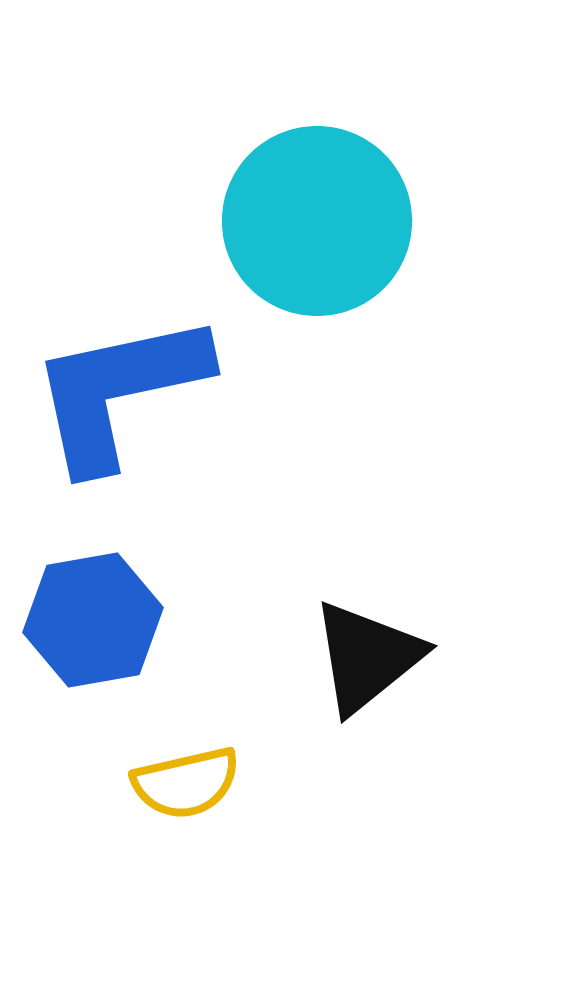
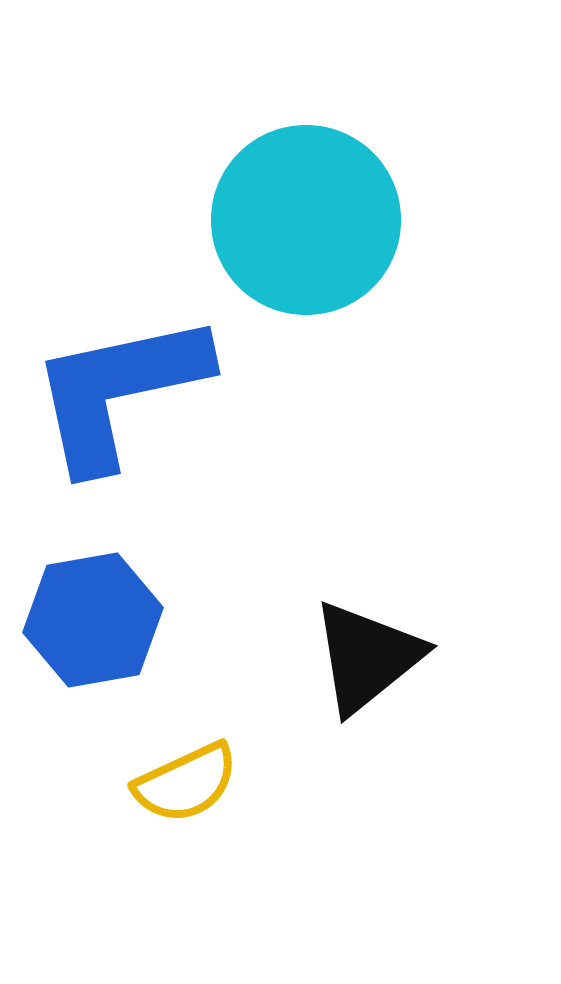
cyan circle: moved 11 px left, 1 px up
yellow semicircle: rotated 12 degrees counterclockwise
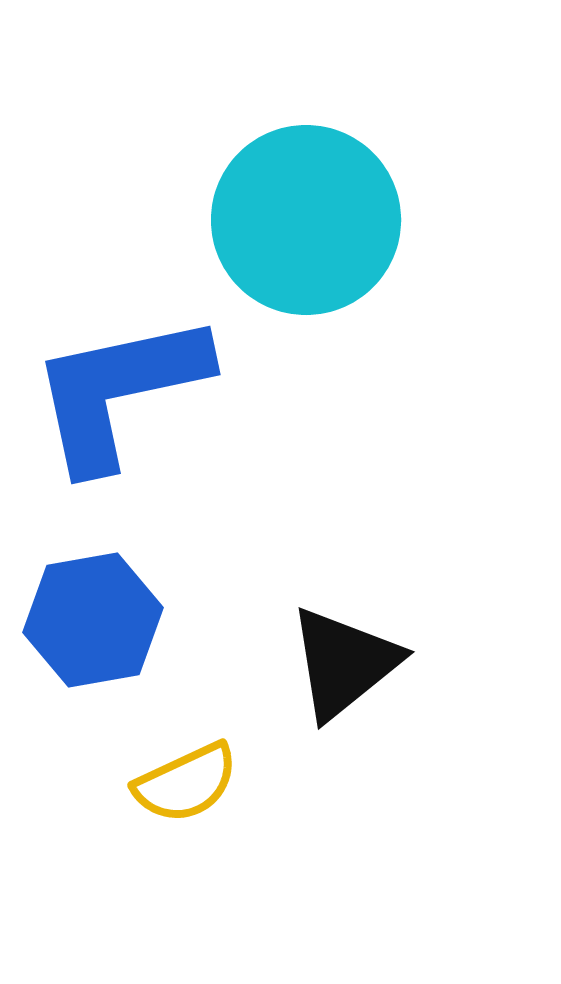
black triangle: moved 23 px left, 6 px down
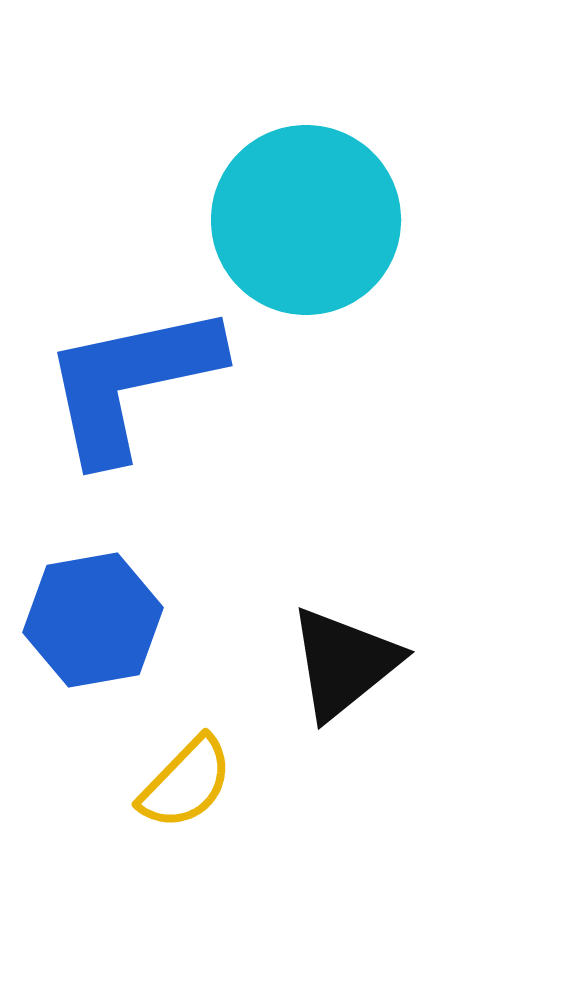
blue L-shape: moved 12 px right, 9 px up
yellow semicircle: rotated 21 degrees counterclockwise
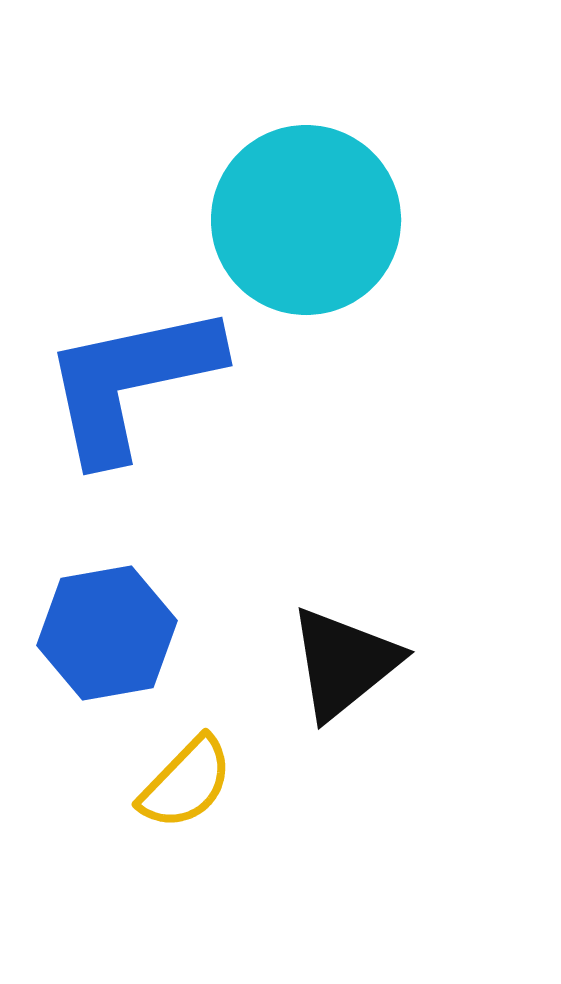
blue hexagon: moved 14 px right, 13 px down
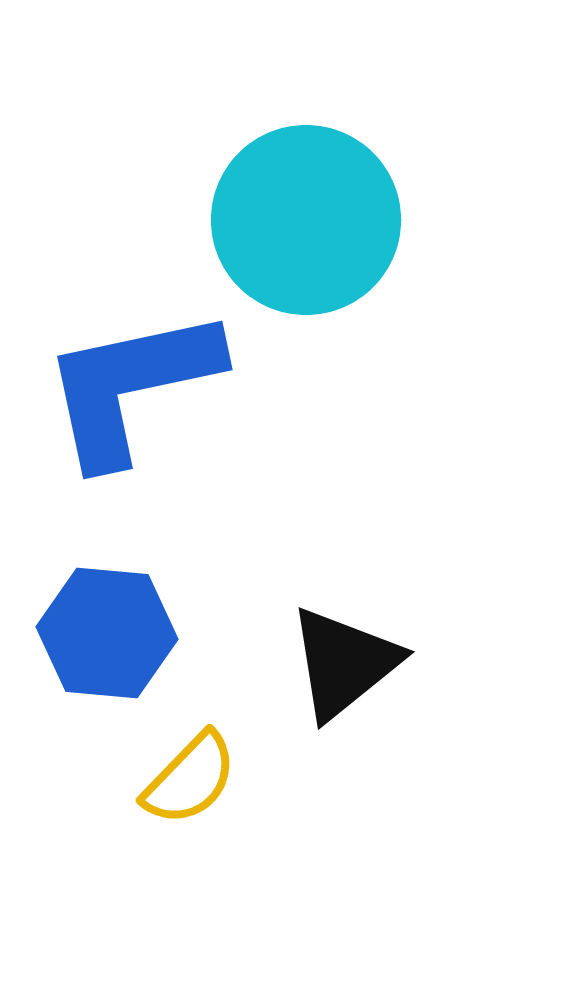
blue L-shape: moved 4 px down
blue hexagon: rotated 15 degrees clockwise
yellow semicircle: moved 4 px right, 4 px up
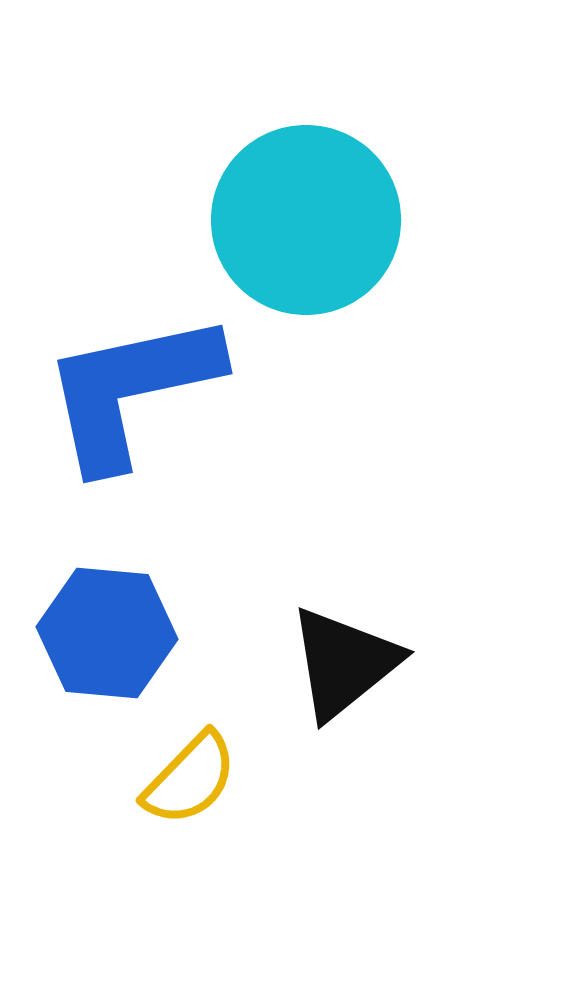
blue L-shape: moved 4 px down
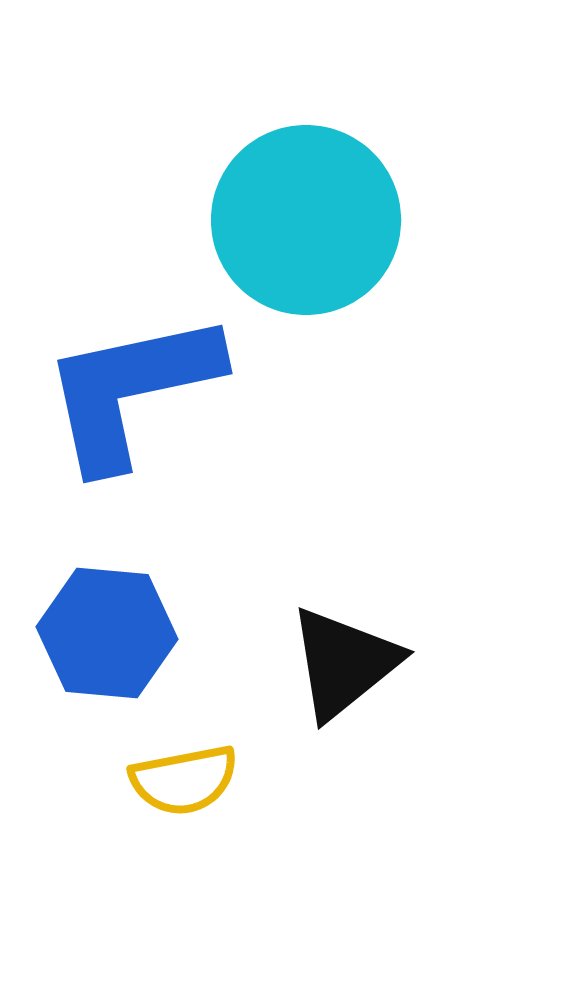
yellow semicircle: moved 6 px left, 1 px down; rotated 35 degrees clockwise
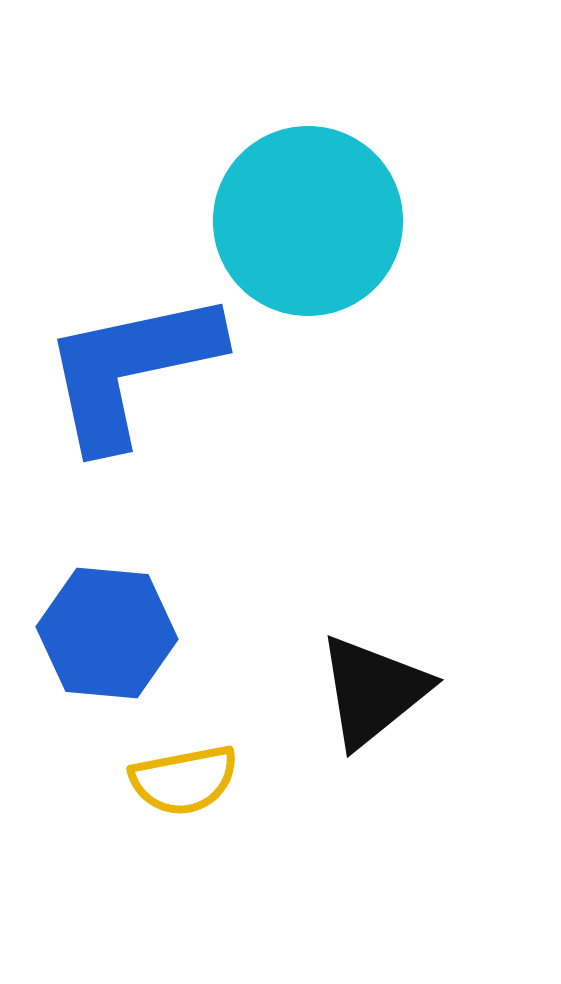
cyan circle: moved 2 px right, 1 px down
blue L-shape: moved 21 px up
black triangle: moved 29 px right, 28 px down
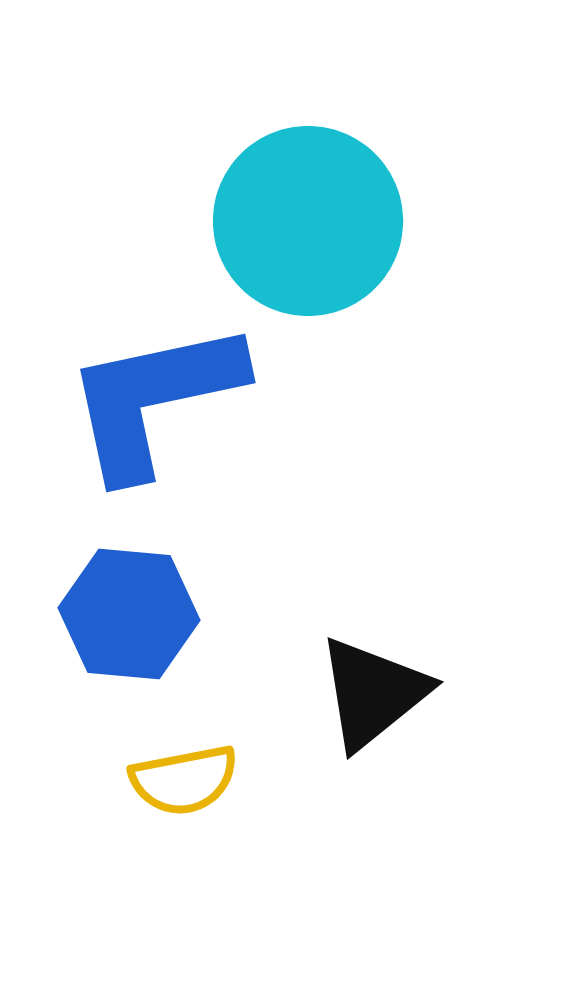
blue L-shape: moved 23 px right, 30 px down
blue hexagon: moved 22 px right, 19 px up
black triangle: moved 2 px down
